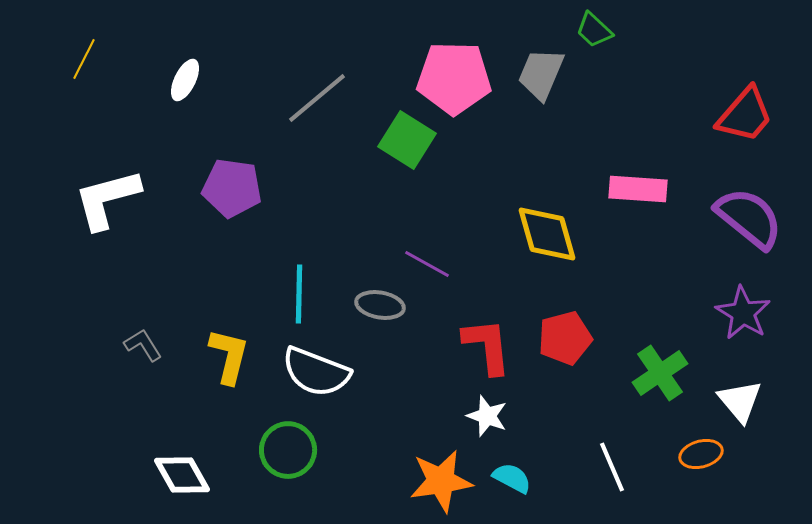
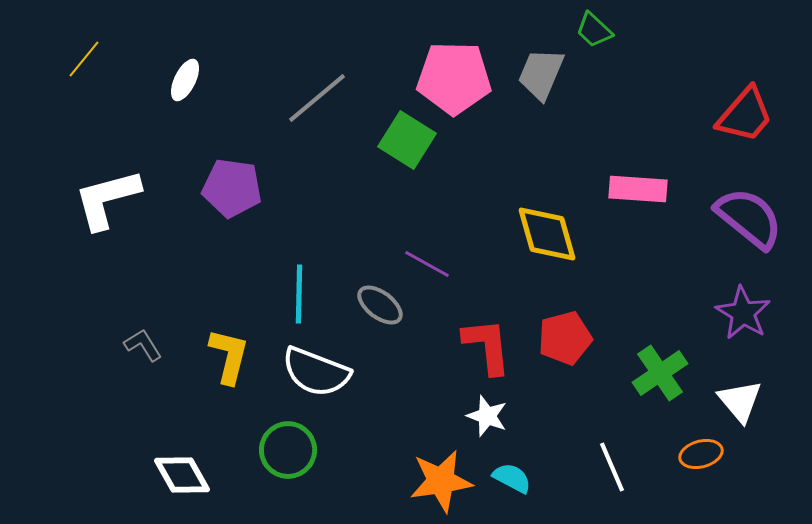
yellow line: rotated 12 degrees clockwise
gray ellipse: rotated 27 degrees clockwise
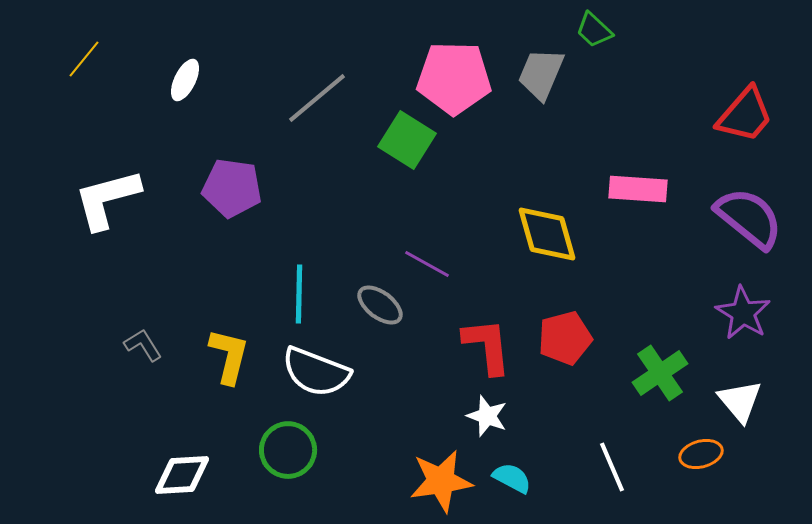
white diamond: rotated 64 degrees counterclockwise
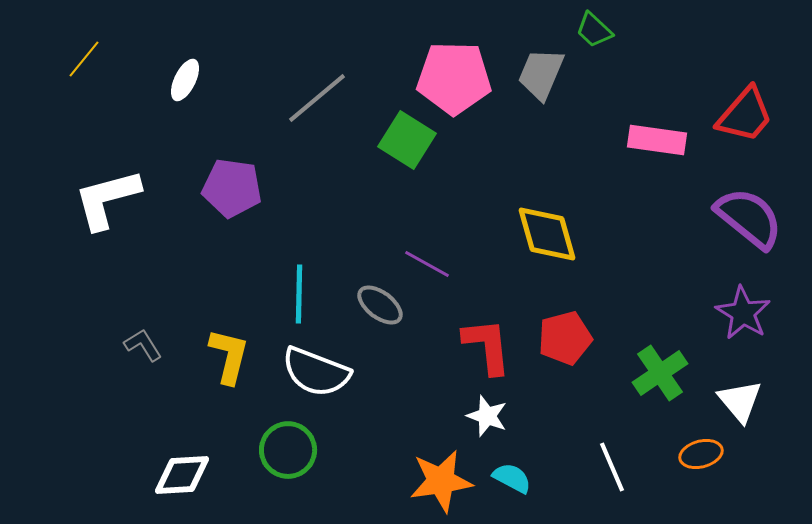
pink rectangle: moved 19 px right, 49 px up; rotated 4 degrees clockwise
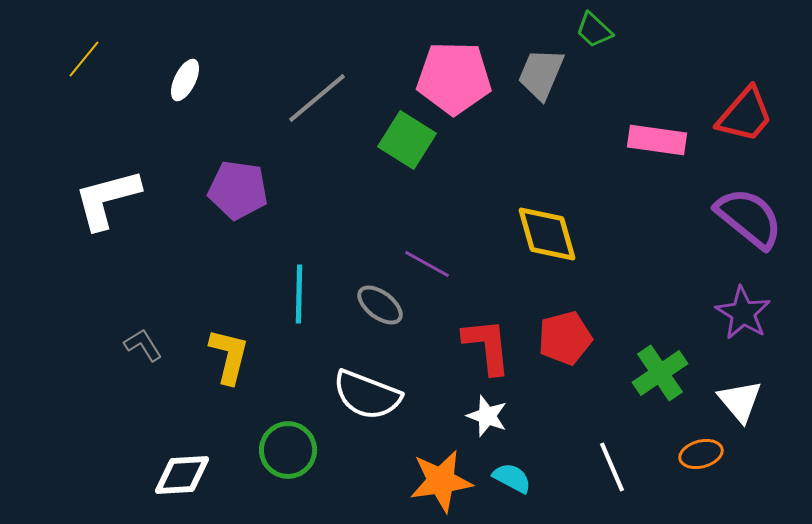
purple pentagon: moved 6 px right, 2 px down
white semicircle: moved 51 px right, 23 px down
